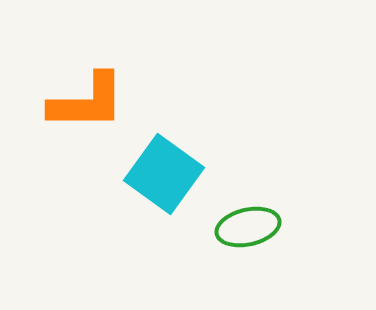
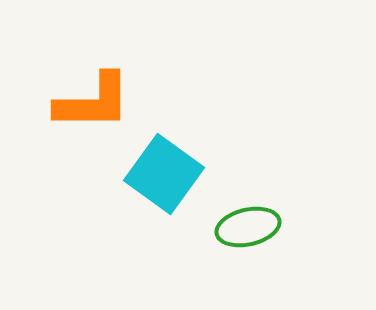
orange L-shape: moved 6 px right
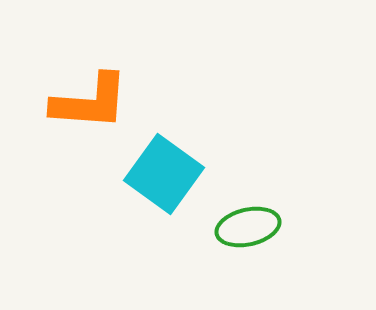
orange L-shape: moved 3 px left; rotated 4 degrees clockwise
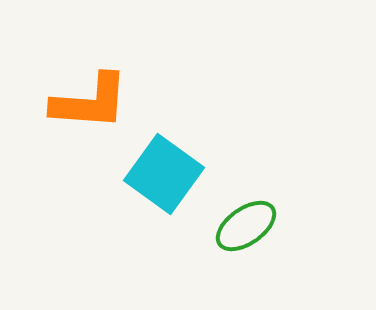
green ellipse: moved 2 px left, 1 px up; rotated 22 degrees counterclockwise
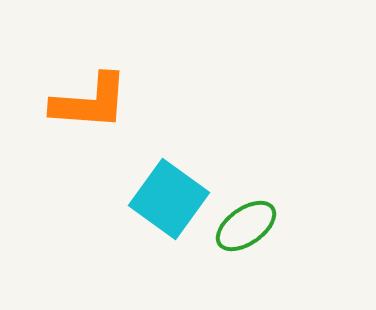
cyan square: moved 5 px right, 25 px down
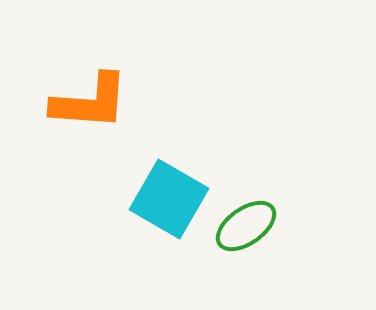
cyan square: rotated 6 degrees counterclockwise
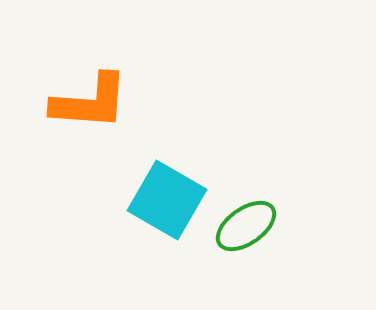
cyan square: moved 2 px left, 1 px down
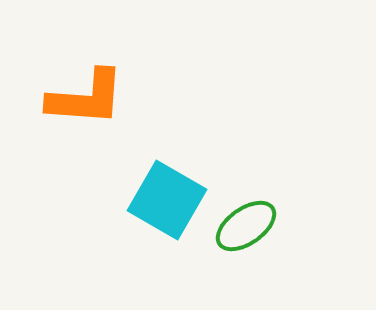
orange L-shape: moved 4 px left, 4 px up
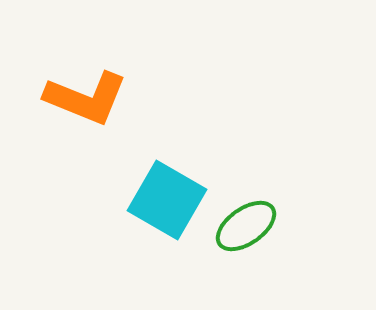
orange L-shape: rotated 18 degrees clockwise
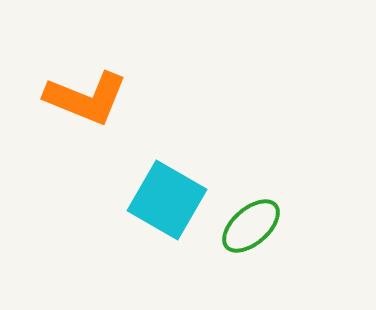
green ellipse: moved 5 px right; rotated 6 degrees counterclockwise
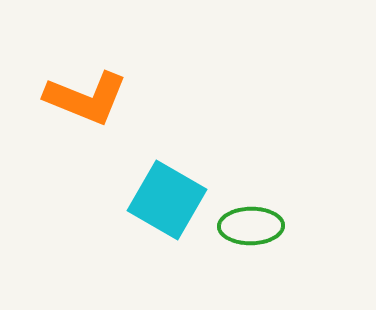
green ellipse: rotated 40 degrees clockwise
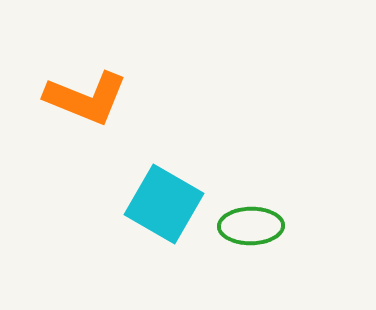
cyan square: moved 3 px left, 4 px down
